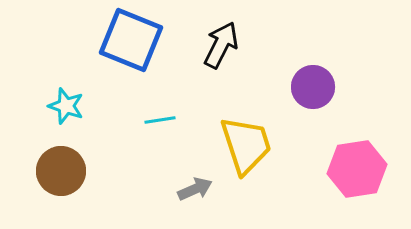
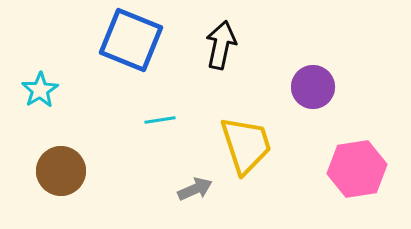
black arrow: rotated 15 degrees counterclockwise
cyan star: moved 26 px left, 16 px up; rotated 21 degrees clockwise
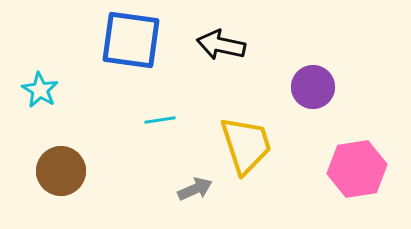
blue square: rotated 14 degrees counterclockwise
black arrow: rotated 90 degrees counterclockwise
cyan star: rotated 9 degrees counterclockwise
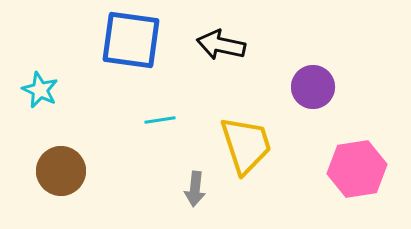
cyan star: rotated 6 degrees counterclockwise
gray arrow: rotated 120 degrees clockwise
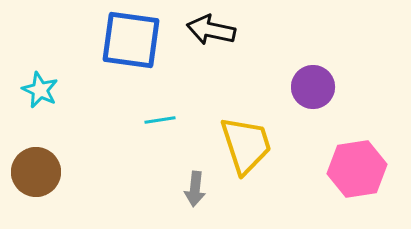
black arrow: moved 10 px left, 15 px up
brown circle: moved 25 px left, 1 px down
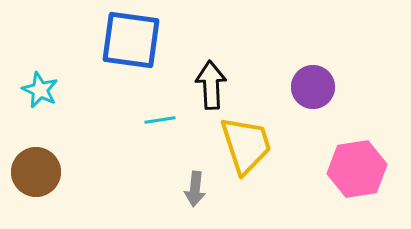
black arrow: moved 55 px down; rotated 75 degrees clockwise
